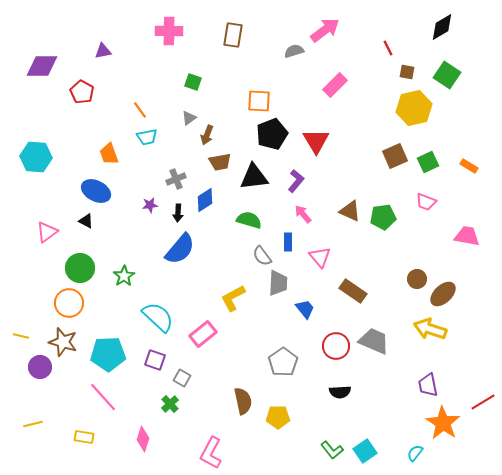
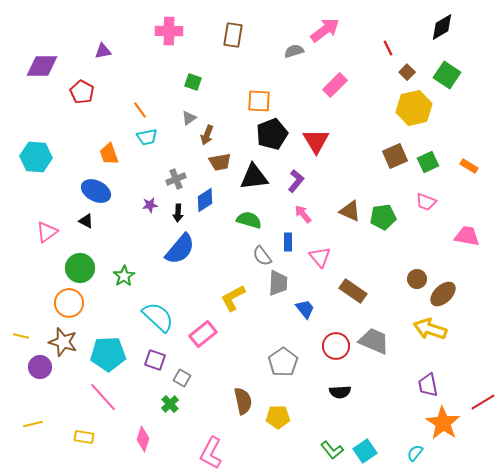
brown square at (407, 72): rotated 35 degrees clockwise
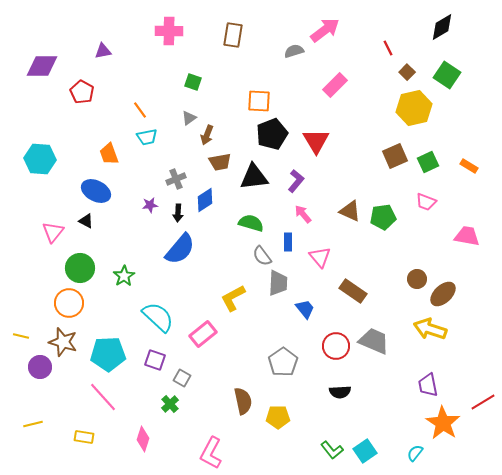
cyan hexagon at (36, 157): moved 4 px right, 2 px down
green semicircle at (249, 220): moved 2 px right, 3 px down
pink triangle at (47, 232): moved 6 px right; rotated 15 degrees counterclockwise
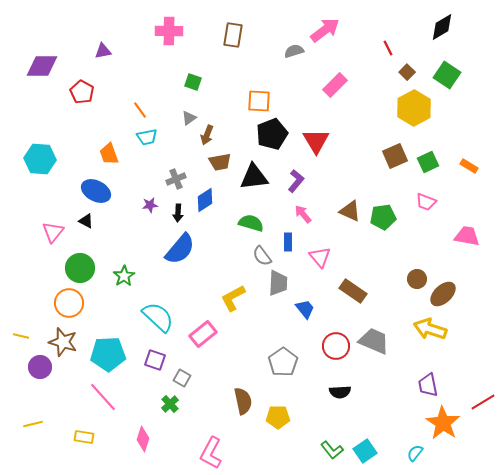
yellow hexagon at (414, 108): rotated 16 degrees counterclockwise
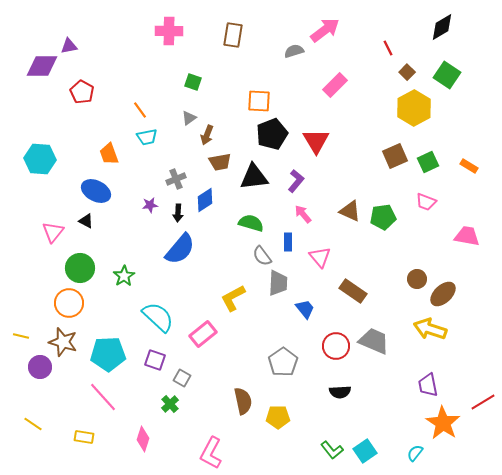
purple triangle at (103, 51): moved 34 px left, 5 px up
yellow line at (33, 424): rotated 48 degrees clockwise
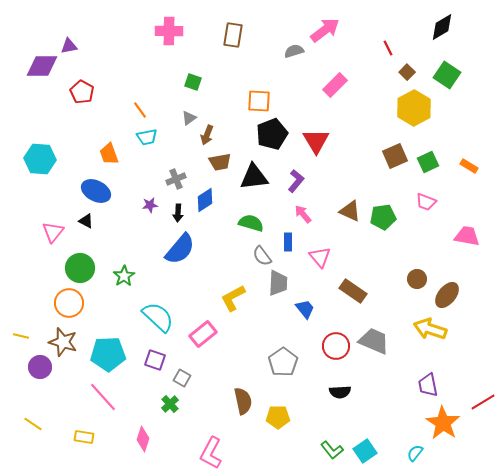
brown ellipse at (443, 294): moved 4 px right, 1 px down; rotated 8 degrees counterclockwise
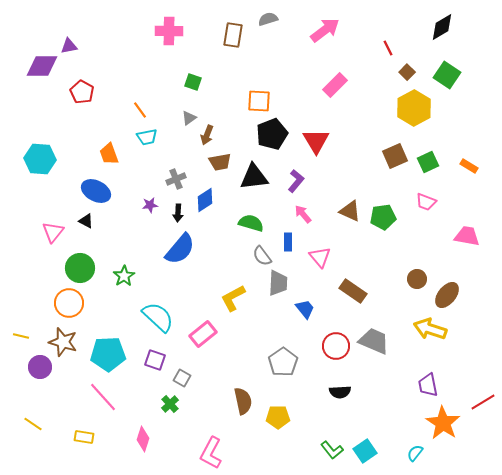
gray semicircle at (294, 51): moved 26 px left, 32 px up
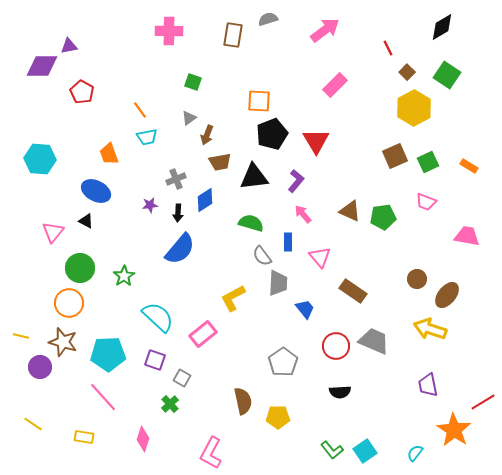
orange star at (443, 423): moved 11 px right, 7 px down
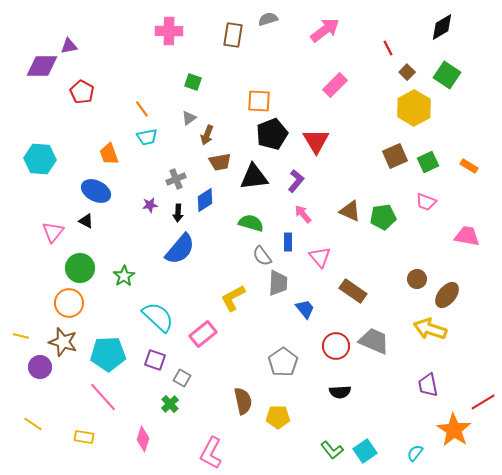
orange line at (140, 110): moved 2 px right, 1 px up
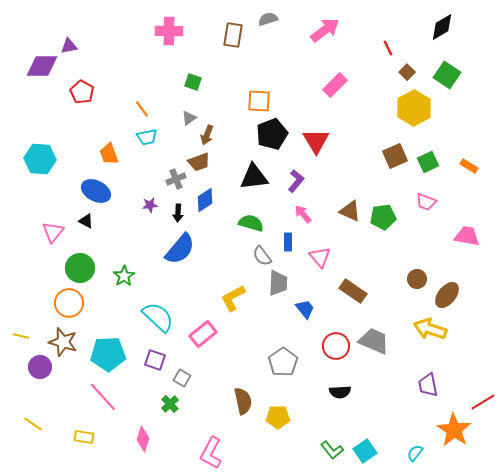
brown trapezoid at (220, 162): moved 21 px left; rotated 10 degrees counterclockwise
